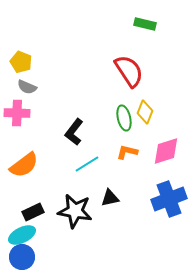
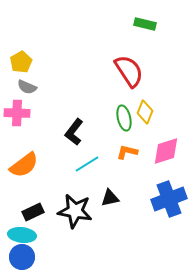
yellow pentagon: rotated 20 degrees clockwise
cyan ellipse: rotated 32 degrees clockwise
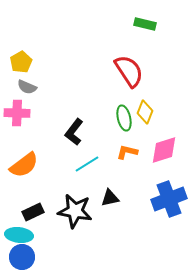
pink diamond: moved 2 px left, 1 px up
cyan ellipse: moved 3 px left
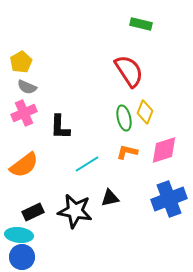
green rectangle: moved 4 px left
pink cross: moved 7 px right; rotated 25 degrees counterclockwise
black L-shape: moved 14 px left, 5 px up; rotated 36 degrees counterclockwise
